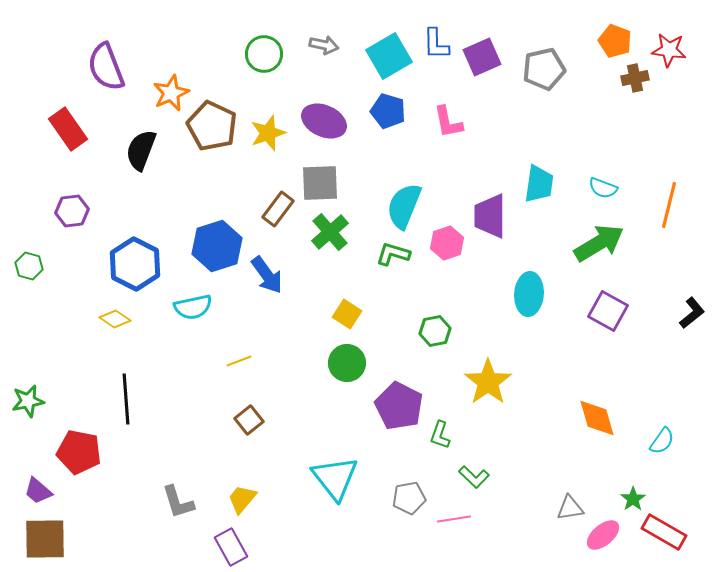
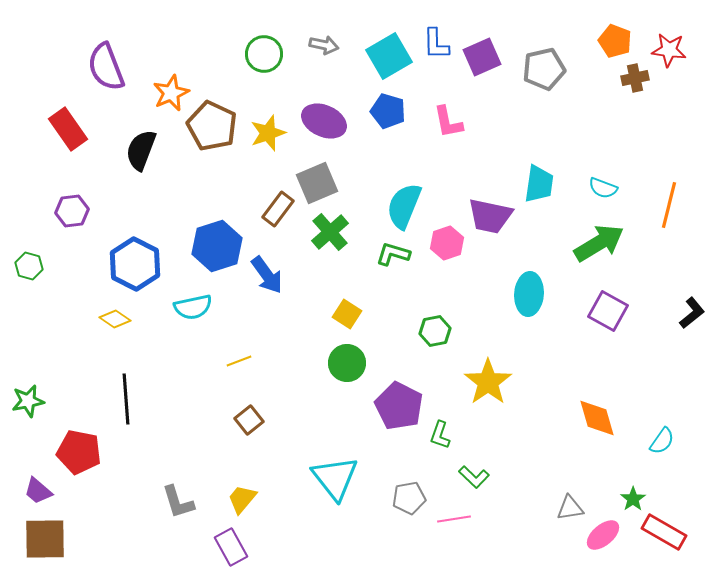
gray square at (320, 183): moved 3 px left; rotated 21 degrees counterclockwise
purple trapezoid at (490, 216): rotated 78 degrees counterclockwise
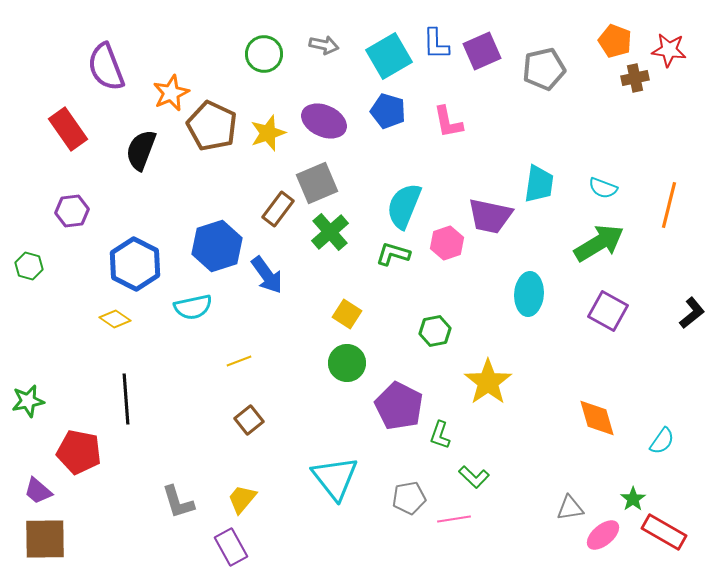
purple square at (482, 57): moved 6 px up
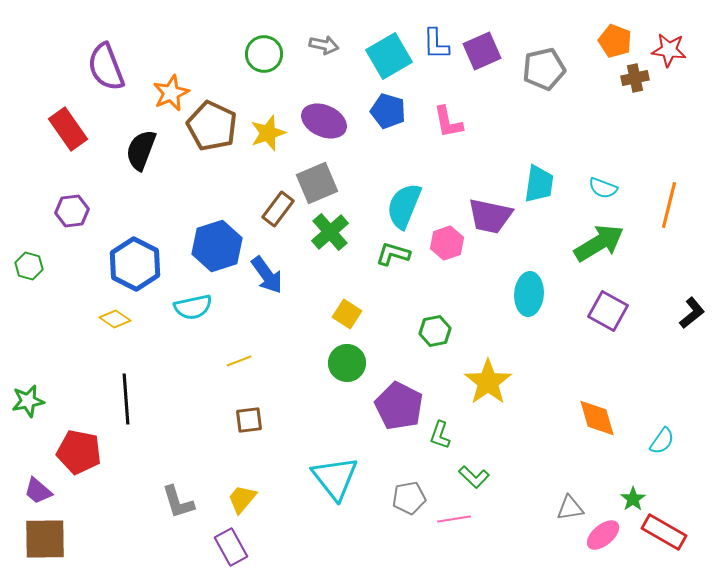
brown square at (249, 420): rotated 32 degrees clockwise
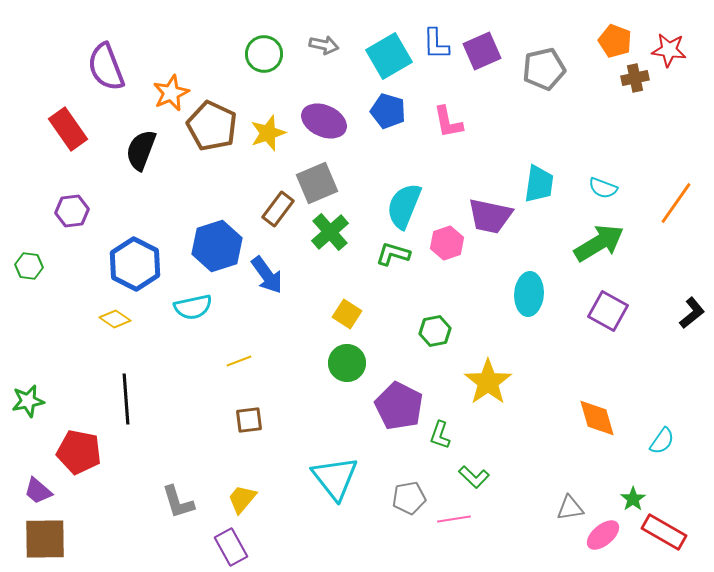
orange line at (669, 205): moved 7 px right, 2 px up; rotated 21 degrees clockwise
green hexagon at (29, 266): rotated 8 degrees counterclockwise
